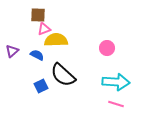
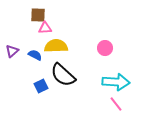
pink triangle: moved 1 px right, 1 px up; rotated 16 degrees clockwise
yellow semicircle: moved 6 px down
pink circle: moved 2 px left
blue semicircle: moved 2 px left
pink line: rotated 35 degrees clockwise
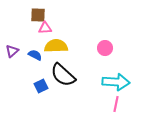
pink line: rotated 49 degrees clockwise
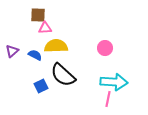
cyan arrow: moved 2 px left
pink line: moved 8 px left, 5 px up
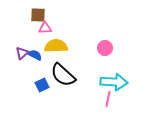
purple triangle: moved 10 px right, 2 px down
blue square: moved 1 px right, 1 px up
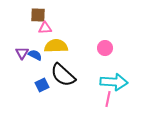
purple triangle: rotated 16 degrees counterclockwise
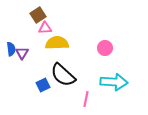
brown square: rotated 35 degrees counterclockwise
yellow semicircle: moved 1 px right, 3 px up
blue semicircle: moved 24 px left, 6 px up; rotated 56 degrees clockwise
blue square: moved 1 px right
pink line: moved 22 px left
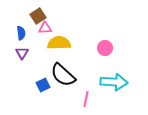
brown square: moved 1 px down
yellow semicircle: moved 2 px right
blue semicircle: moved 10 px right, 16 px up
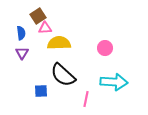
blue square: moved 2 px left, 6 px down; rotated 24 degrees clockwise
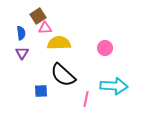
cyan arrow: moved 4 px down
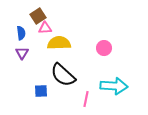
pink circle: moved 1 px left
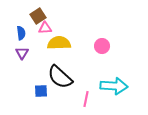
pink circle: moved 2 px left, 2 px up
black semicircle: moved 3 px left, 2 px down
